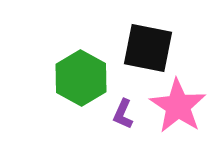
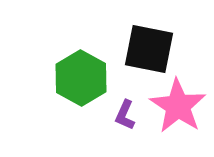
black square: moved 1 px right, 1 px down
purple L-shape: moved 2 px right, 1 px down
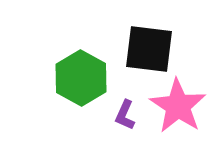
black square: rotated 4 degrees counterclockwise
